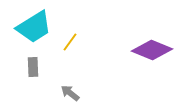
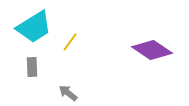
purple diamond: rotated 12 degrees clockwise
gray rectangle: moved 1 px left
gray arrow: moved 2 px left
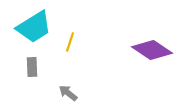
yellow line: rotated 18 degrees counterclockwise
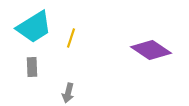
yellow line: moved 1 px right, 4 px up
purple diamond: moved 1 px left
gray arrow: rotated 114 degrees counterclockwise
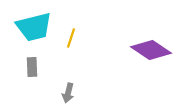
cyan trapezoid: rotated 18 degrees clockwise
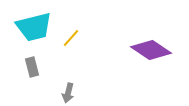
yellow line: rotated 24 degrees clockwise
gray rectangle: rotated 12 degrees counterclockwise
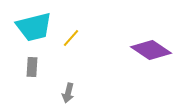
gray rectangle: rotated 18 degrees clockwise
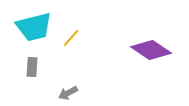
gray arrow: rotated 48 degrees clockwise
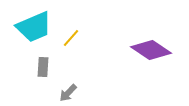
cyan trapezoid: rotated 9 degrees counterclockwise
gray rectangle: moved 11 px right
gray arrow: rotated 18 degrees counterclockwise
